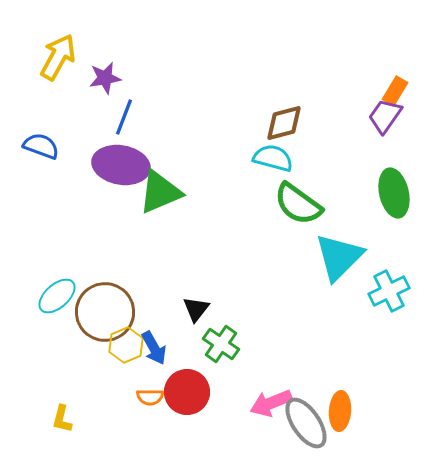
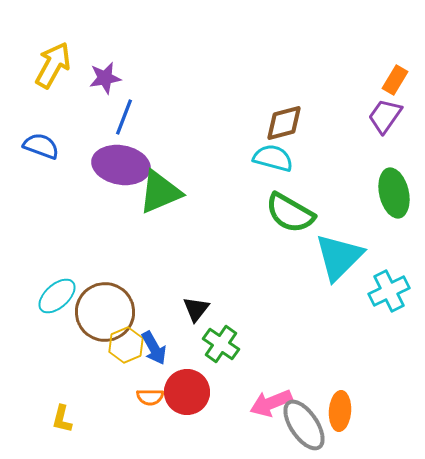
yellow arrow: moved 5 px left, 8 px down
orange rectangle: moved 11 px up
green semicircle: moved 8 px left, 9 px down; rotated 6 degrees counterclockwise
gray ellipse: moved 2 px left, 2 px down
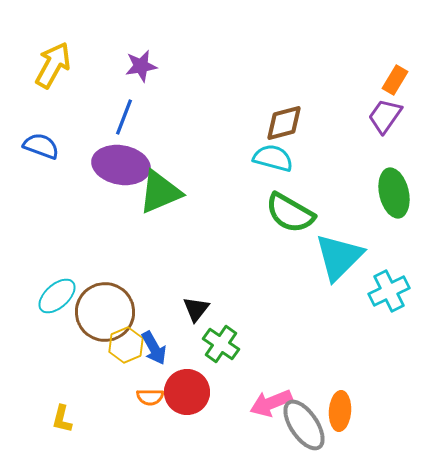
purple star: moved 36 px right, 12 px up
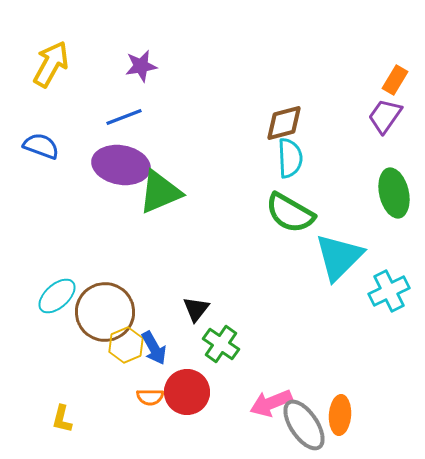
yellow arrow: moved 2 px left, 1 px up
blue line: rotated 48 degrees clockwise
cyan semicircle: moved 17 px right; rotated 72 degrees clockwise
orange ellipse: moved 4 px down
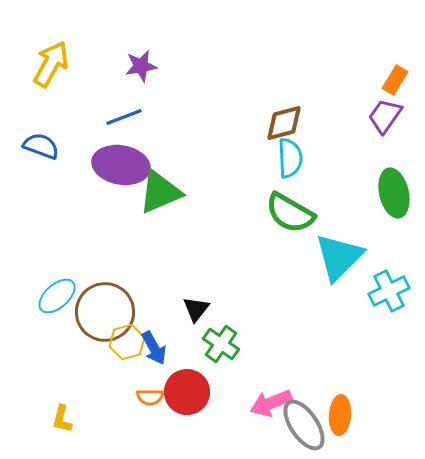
yellow hexagon: moved 1 px right, 3 px up; rotated 8 degrees clockwise
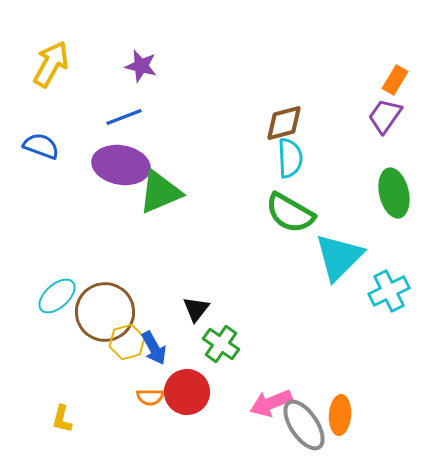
purple star: rotated 24 degrees clockwise
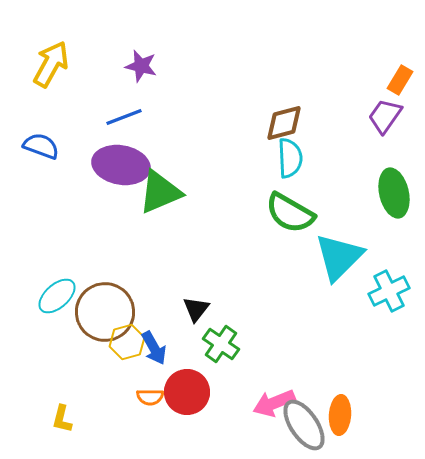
orange rectangle: moved 5 px right
pink arrow: moved 3 px right
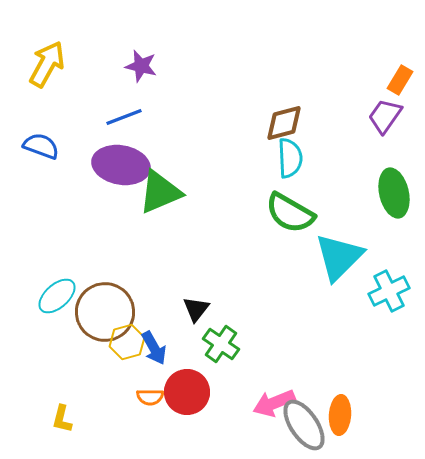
yellow arrow: moved 4 px left
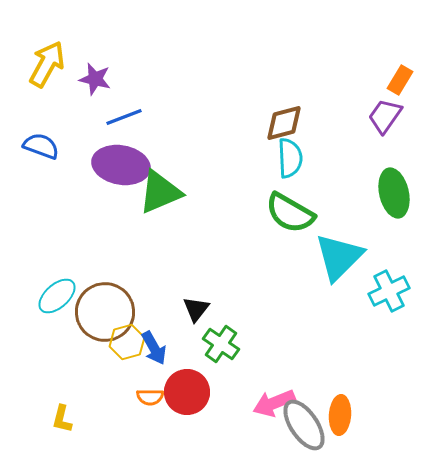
purple star: moved 46 px left, 13 px down
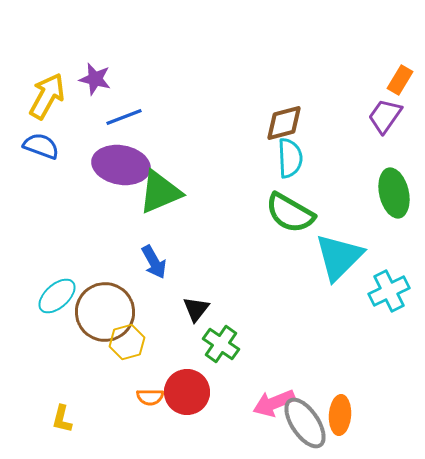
yellow arrow: moved 32 px down
blue arrow: moved 86 px up
gray ellipse: moved 1 px right, 2 px up
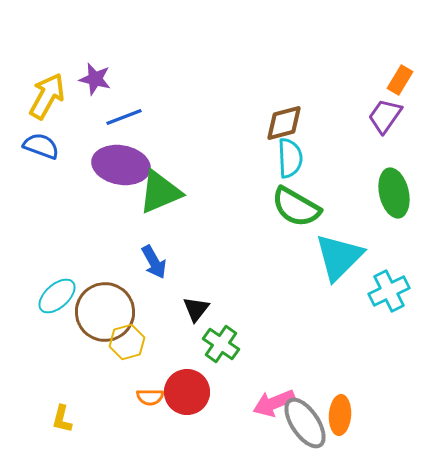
green semicircle: moved 6 px right, 6 px up
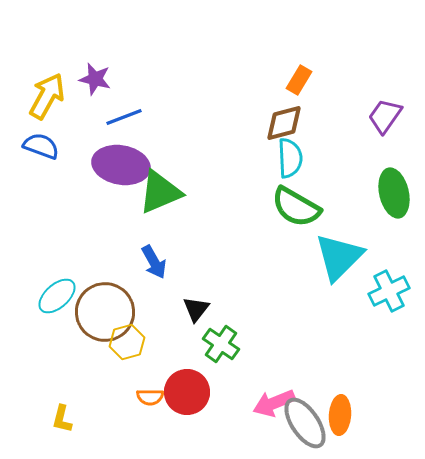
orange rectangle: moved 101 px left
